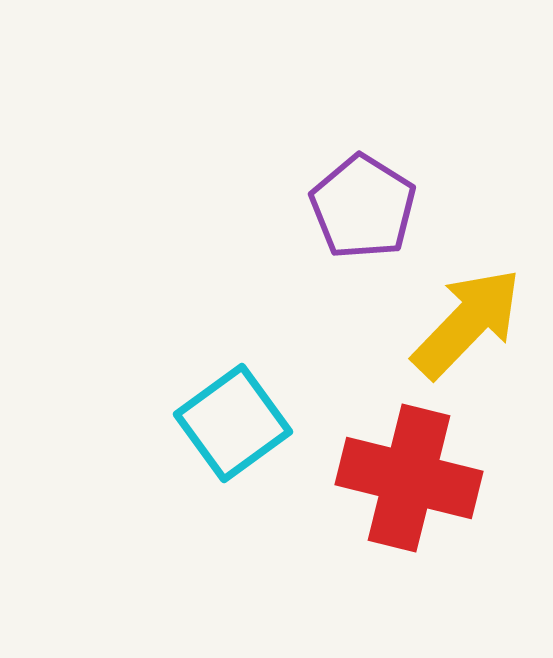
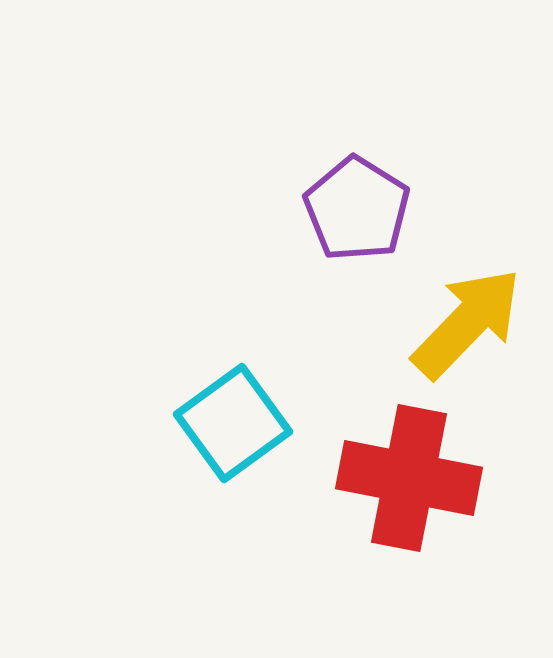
purple pentagon: moved 6 px left, 2 px down
red cross: rotated 3 degrees counterclockwise
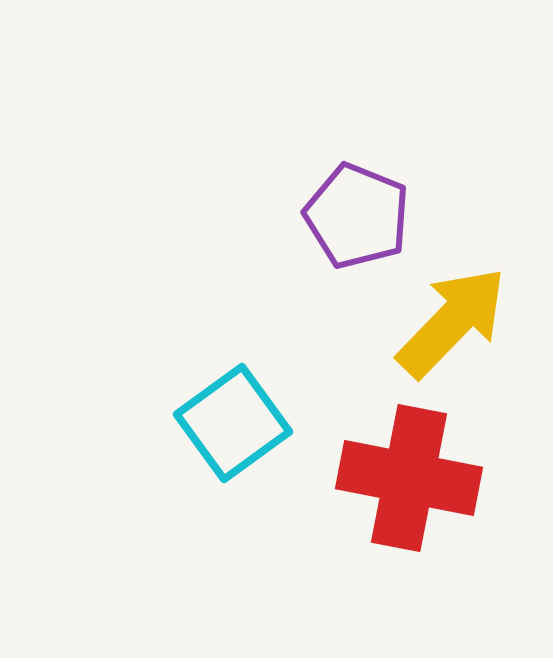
purple pentagon: moved 7 px down; rotated 10 degrees counterclockwise
yellow arrow: moved 15 px left, 1 px up
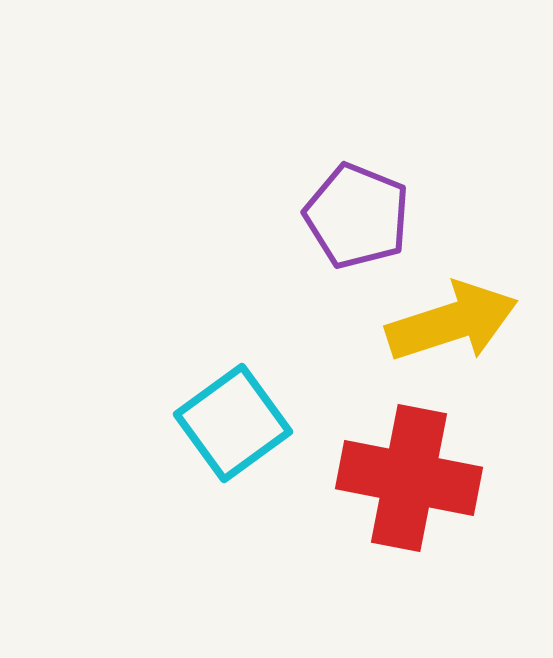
yellow arrow: rotated 28 degrees clockwise
